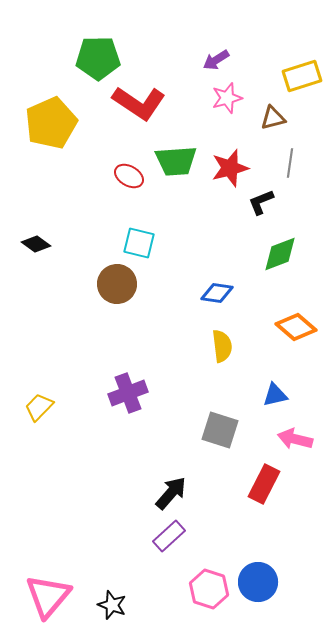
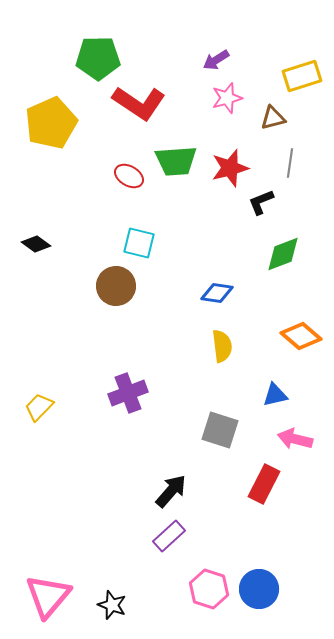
green diamond: moved 3 px right
brown circle: moved 1 px left, 2 px down
orange diamond: moved 5 px right, 9 px down
black arrow: moved 2 px up
blue circle: moved 1 px right, 7 px down
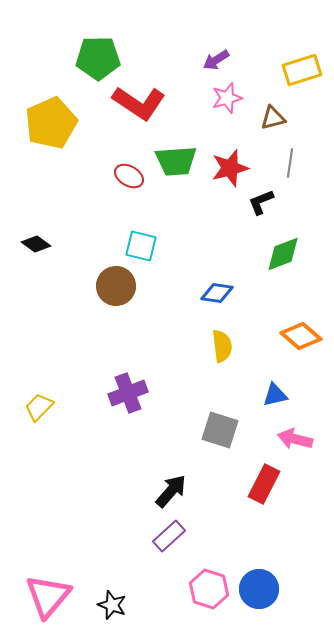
yellow rectangle: moved 6 px up
cyan square: moved 2 px right, 3 px down
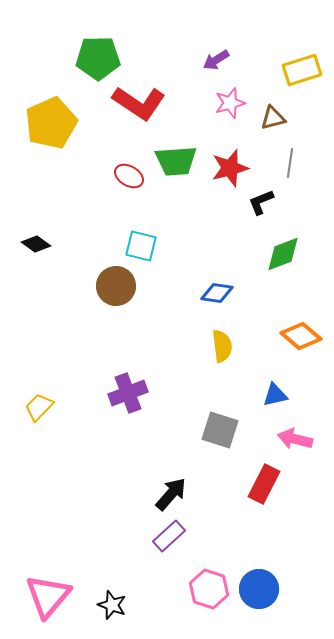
pink star: moved 3 px right, 5 px down
black arrow: moved 3 px down
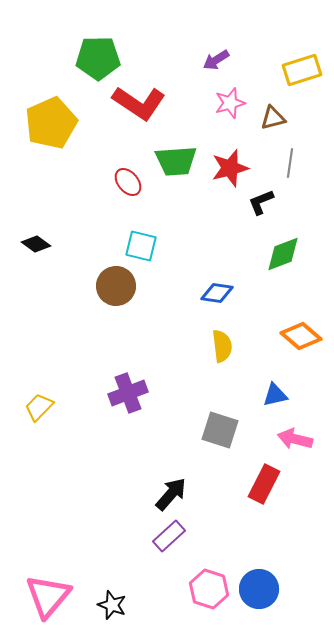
red ellipse: moved 1 px left, 6 px down; rotated 20 degrees clockwise
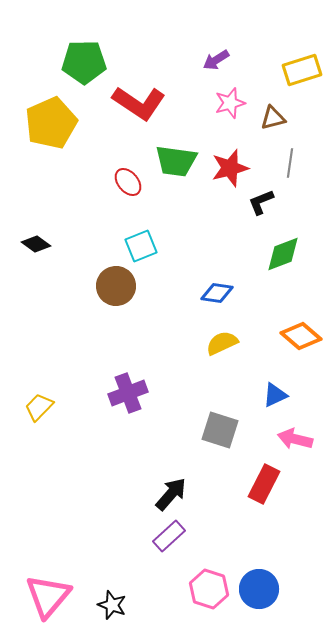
green pentagon: moved 14 px left, 4 px down
green trapezoid: rotated 12 degrees clockwise
cyan square: rotated 36 degrees counterclockwise
yellow semicircle: moved 3 px up; rotated 108 degrees counterclockwise
blue triangle: rotated 12 degrees counterclockwise
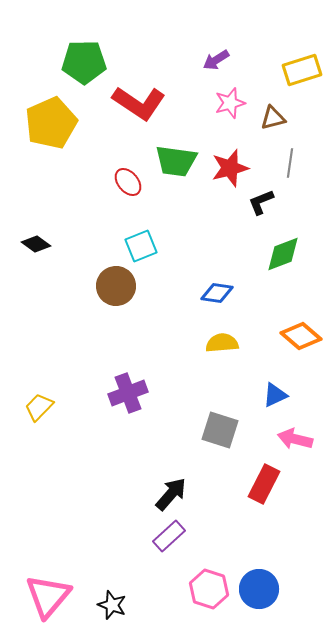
yellow semicircle: rotated 20 degrees clockwise
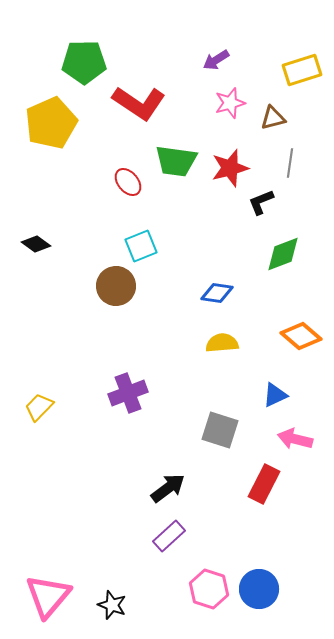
black arrow: moved 3 px left, 6 px up; rotated 12 degrees clockwise
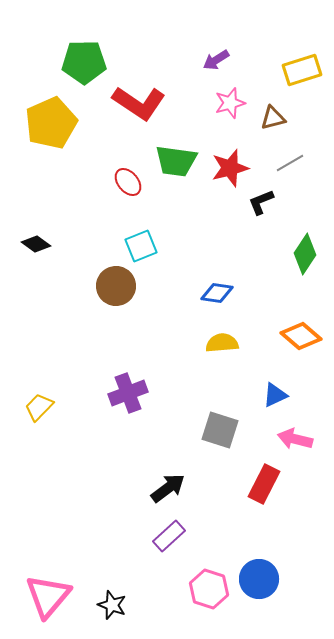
gray line: rotated 52 degrees clockwise
green diamond: moved 22 px right; rotated 36 degrees counterclockwise
blue circle: moved 10 px up
